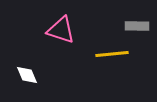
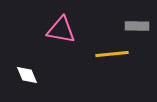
pink triangle: rotated 8 degrees counterclockwise
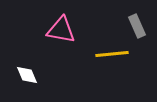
gray rectangle: rotated 65 degrees clockwise
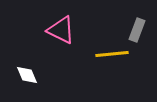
gray rectangle: moved 4 px down; rotated 45 degrees clockwise
pink triangle: rotated 16 degrees clockwise
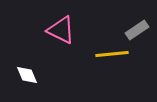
gray rectangle: rotated 35 degrees clockwise
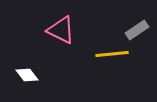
white diamond: rotated 15 degrees counterclockwise
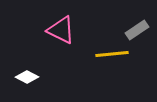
white diamond: moved 2 px down; rotated 25 degrees counterclockwise
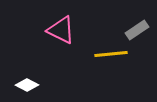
yellow line: moved 1 px left
white diamond: moved 8 px down
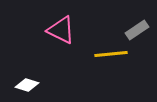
white diamond: rotated 10 degrees counterclockwise
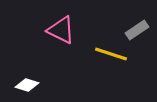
yellow line: rotated 24 degrees clockwise
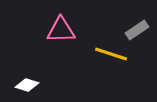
pink triangle: rotated 28 degrees counterclockwise
